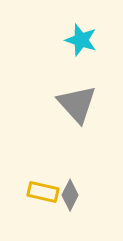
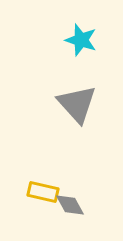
gray diamond: moved 10 px down; rotated 56 degrees counterclockwise
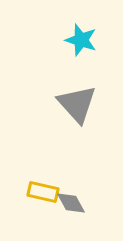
gray diamond: moved 1 px right, 2 px up
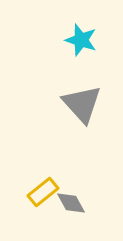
gray triangle: moved 5 px right
yellow rectangle: rotated 52 degrees counterclockwise
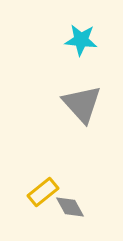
cyan star: rotated 12 degrees counterclockwise
gray diamond: moved 1 px left, 4 px down
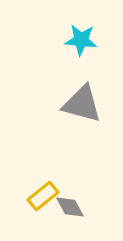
gray triangle: rotated 33 degrees counterclockwise
yellow rectangle: moved 4 px down
